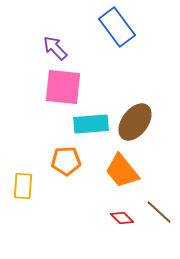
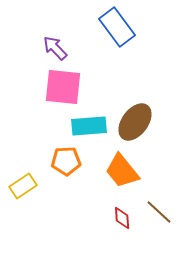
cyan rectangle: moved 2 px left, 2 px down
yellow rectangle: rotated 52 degrees clockwise
red diamond: rotated 40 degrees clockwise
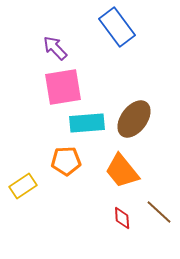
pink square: rotated 15 degrees counterclockwise
brown ellipse: moved 1 px left, 3 px up
cyan rectangle: moved 2 px left, 3 px up
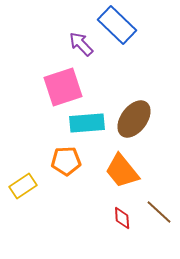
blue rectangle: moved 2 px up; rotated 9 degrees counterclockwise
purple arrow: moved 26 px right, 4 px up
pink square: rotated 9 degrees counterclockwise
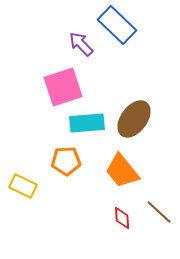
yellow rectangle: rotated 60 degrees clockwise
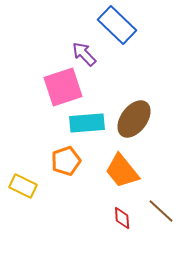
purple arrow: moved 3 px right, 10 px down
orange pentagon: rotated 16 degrees counterclockwise
brown line: moved 2 px right, 1 px up
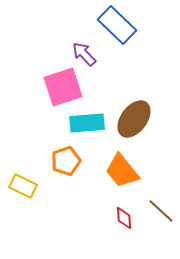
red diamond: moved 2 px right
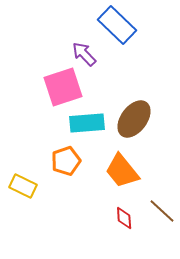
brown line: moved 1 px right
